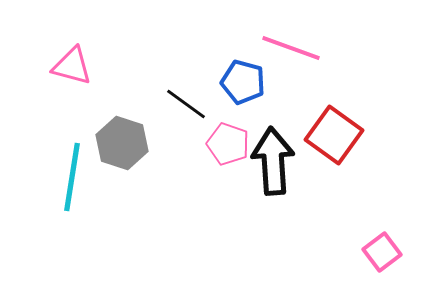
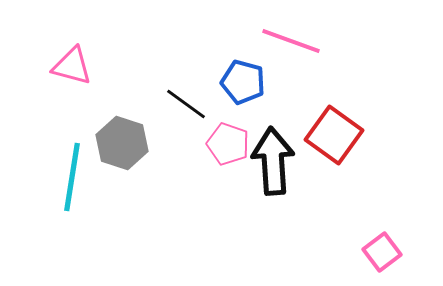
pink line: moved 7 px up
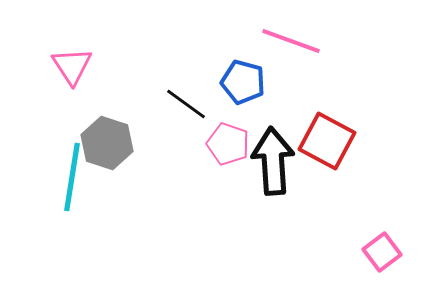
pink triangle: rotated 42 degrees clockwise
red square: moved 7 px left, 6 px down; rotated 8 degrees counterclockwise
gray hexagon: moved 15 px left
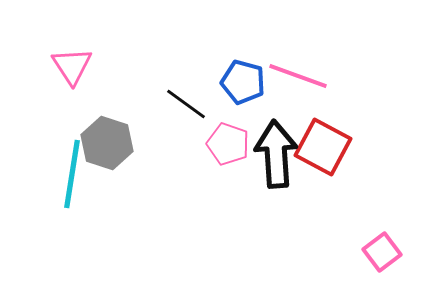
pink line: moved 7 px right, 35 px down
red square: moved 4 px left, 6 px down
black arrow: moved 3 px right, 7 px up
cyan line: moved 3 px up
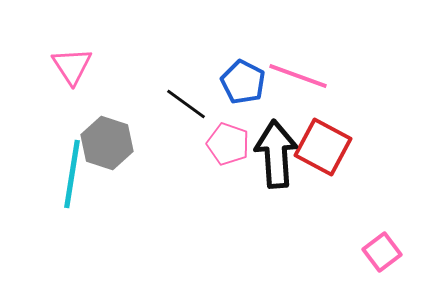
blue pentagon: rotated 12 degrees clockwise
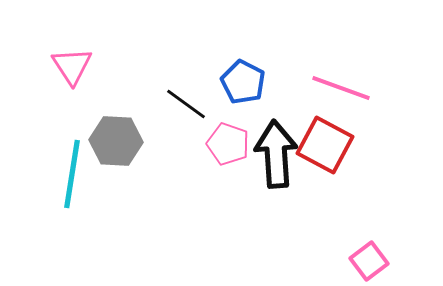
pink line: moved 43 px right, 12 px down
gray hexagon: moved 9 px right, 2 px up; rotated 15 degrees counterclockwise
red square: moved 2 px right, 2 px up
pink square: moved 13 px left, 9 px down
